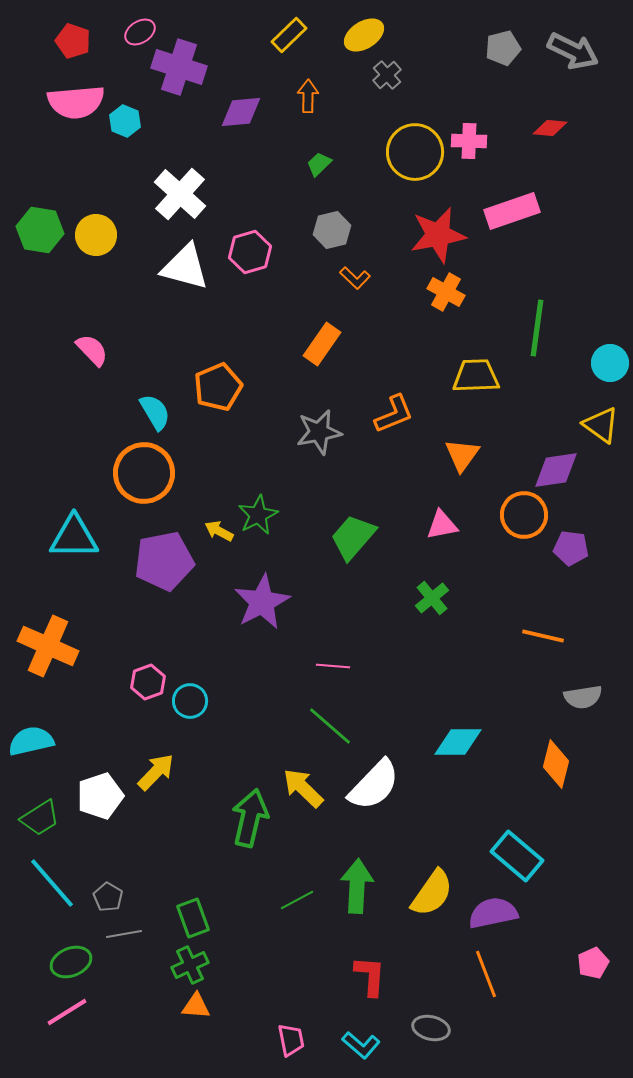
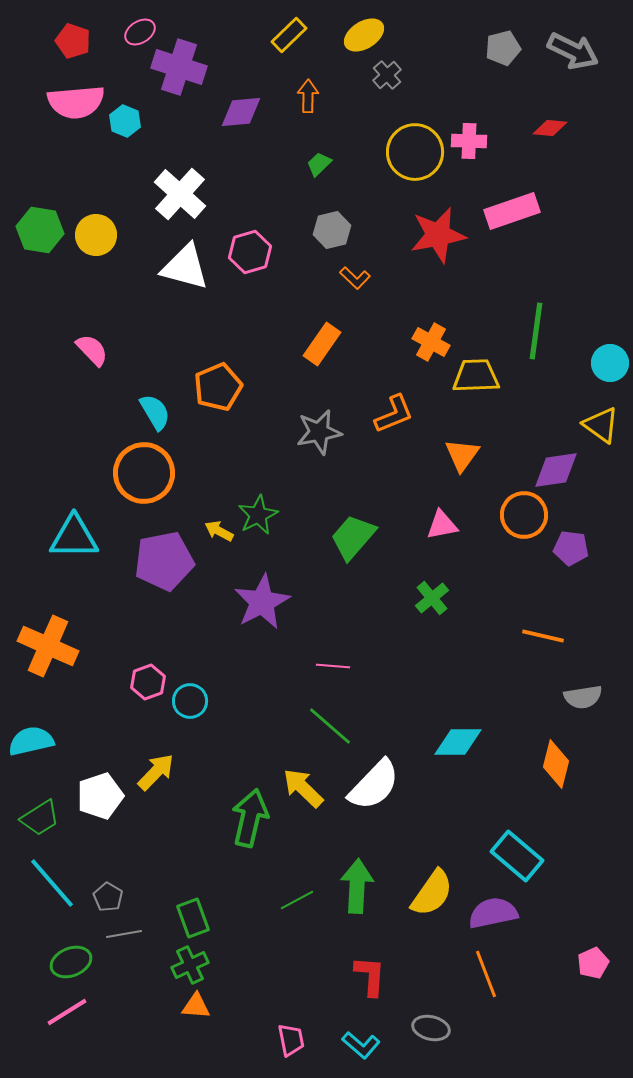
orange cross at (446, 292): moved 15 px left, 50 px down
green line at (537, 328): moved 1 px left, 3 px down
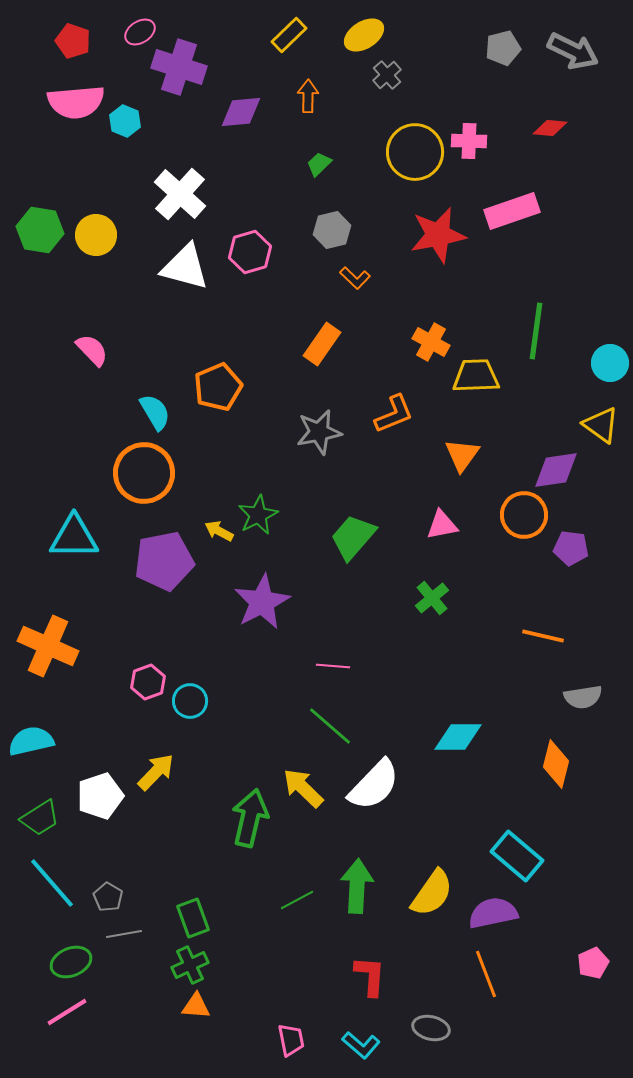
cyan diamond at (458, 742): moved 5 px up
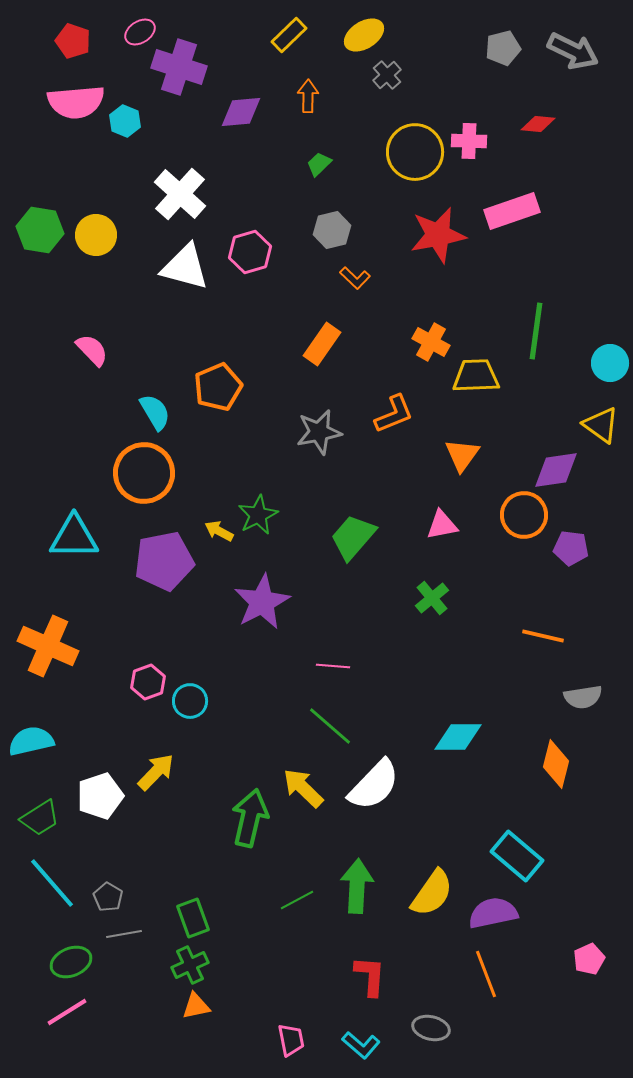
red diamond at (550, 128): moved 12 px left, 4 px up
pink pentagon at (593, 963): moved 4 px left, 4 px up
orange triangle at (196, 1006): rotated 16 degrees counterclockwise
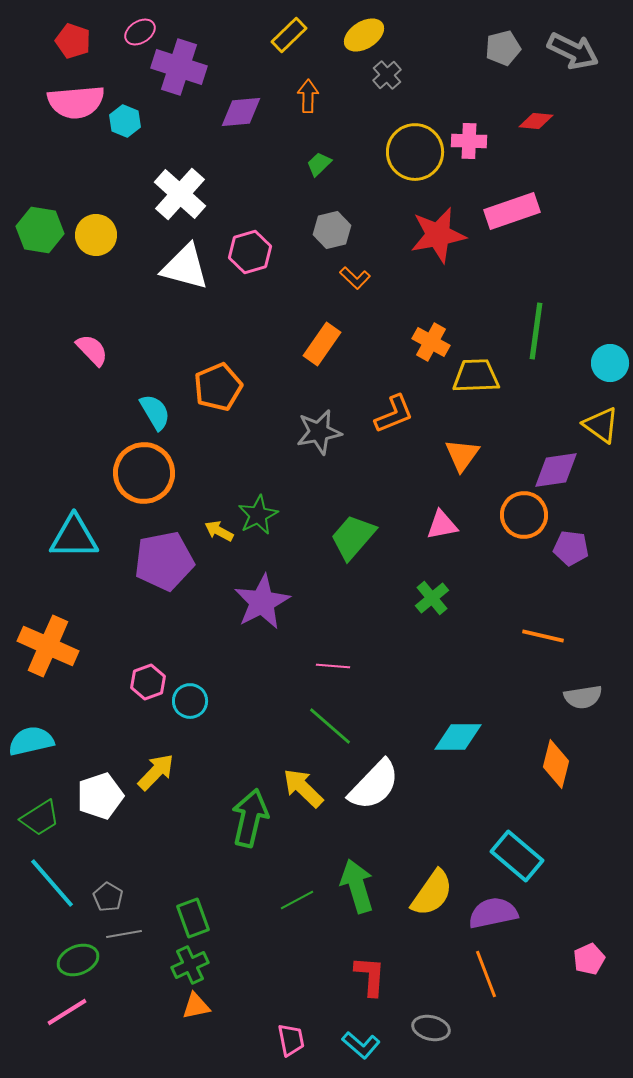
red diamond at (538, 124): moved 2 px left, 3 px up
green arrow at (357, 886): rotated 20 degrees counterclockwise
green ellipse at (71, 962): moved 7 px right, 2 px up
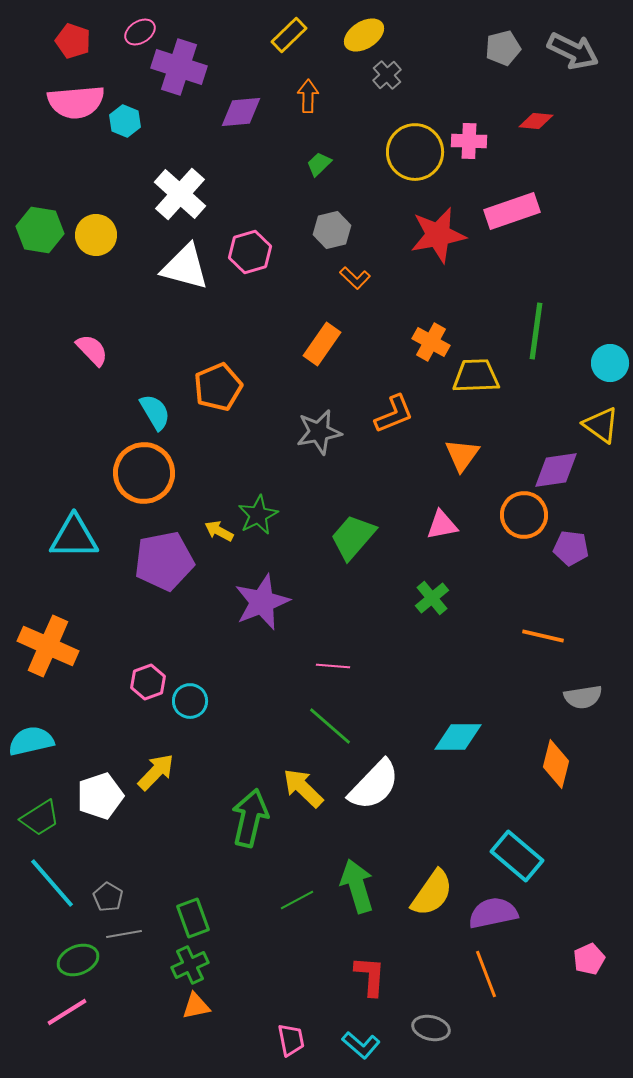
purple star at (262, 602): rotated 6 degrees clockwise
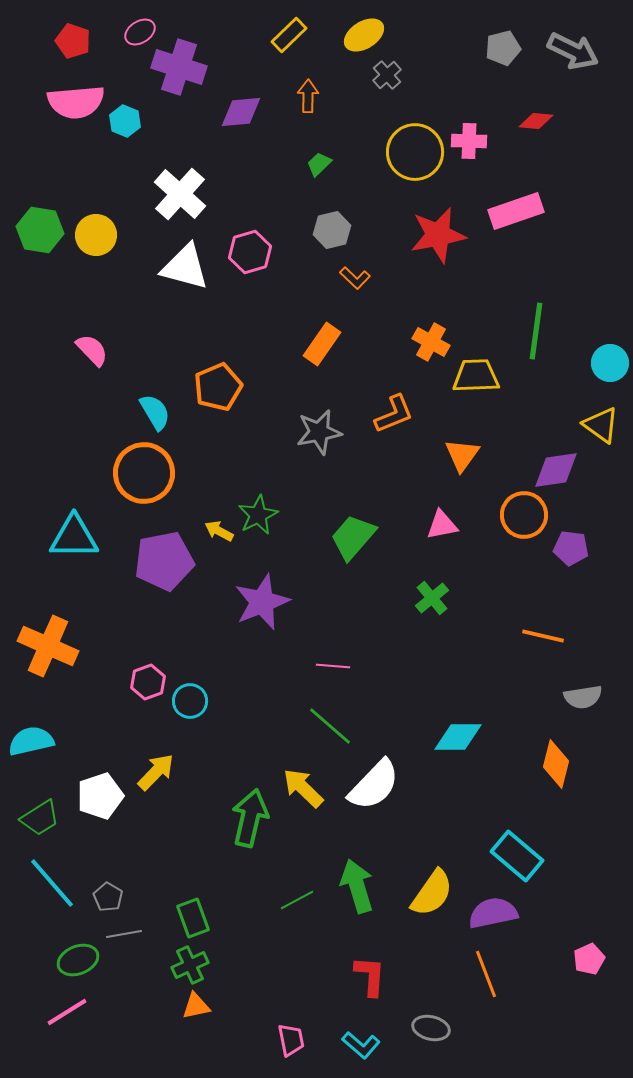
pink rectangle at (512, 211): moved 4 px right
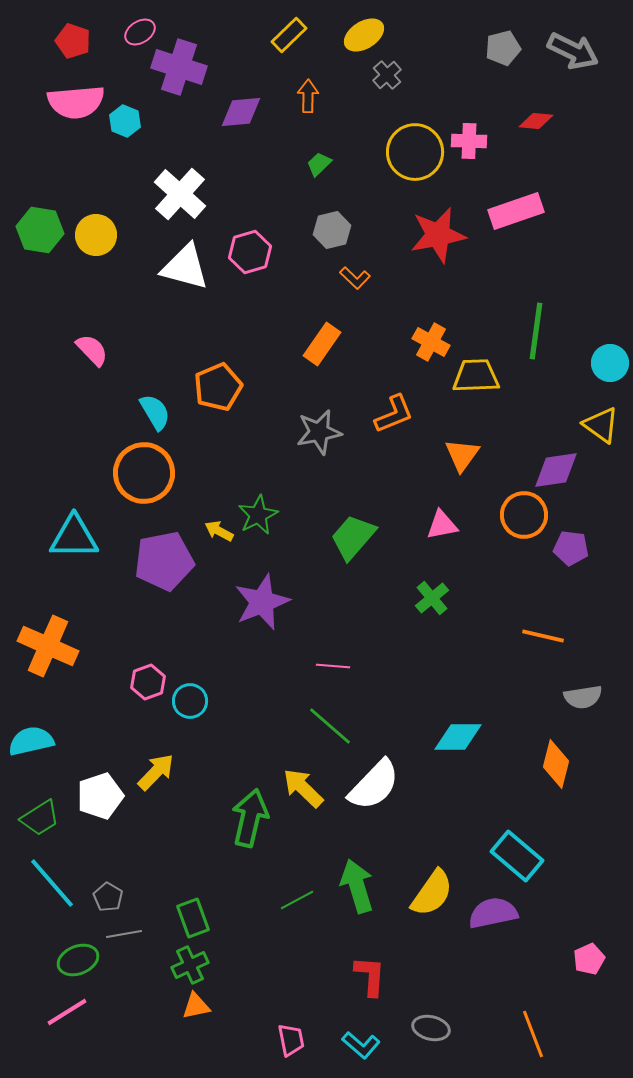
orange line at (486, 974): moved 47 px right, 60 px down
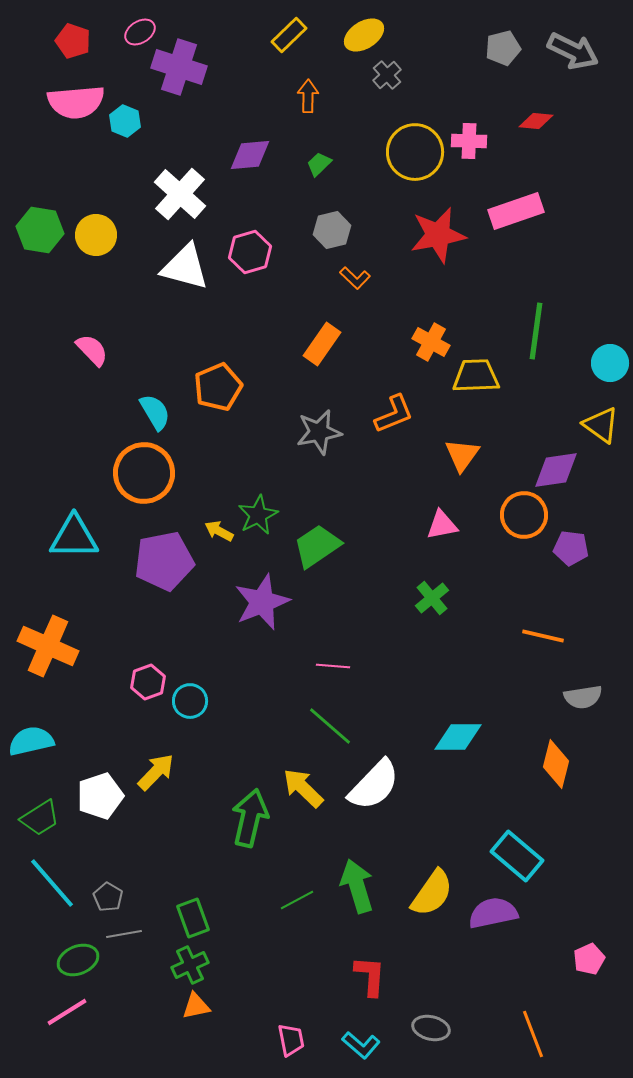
purple diamond at (241, 112): moved 9 px right, 43 px down
green trapezoid at (353, 537): moved 36 px left, 9 px down; rotated 15 degrees clockwise
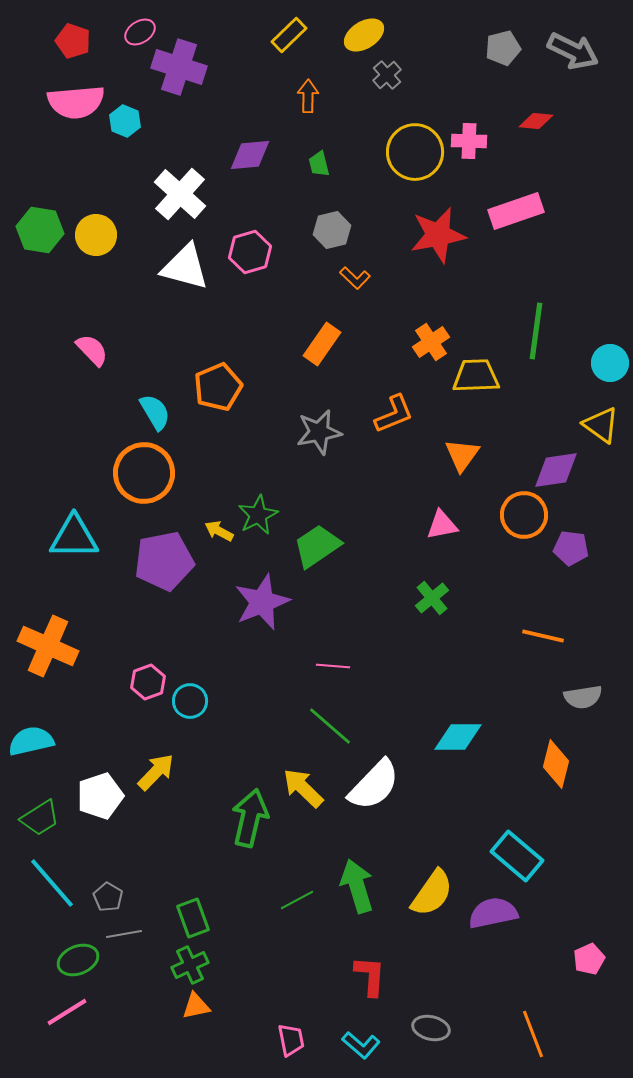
green trapezoid at (319, 164): rotated 60 degrees counterclockwise
orange cross at (431, 342): rotated 27 degrees clockwise
